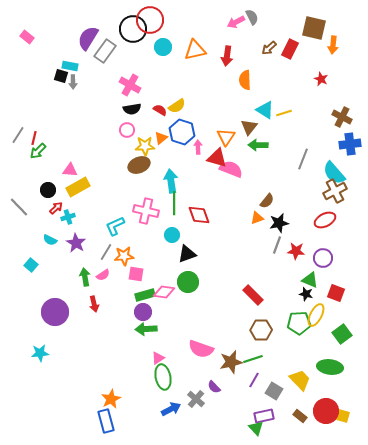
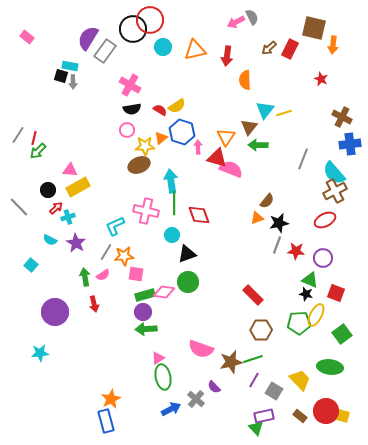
cyan triangle at (265, 110): rotated 36 degrees clockwise
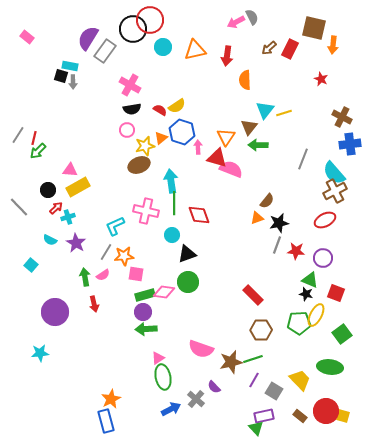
yellow star at (145, 146): rotated 12 degrees counterclockwise
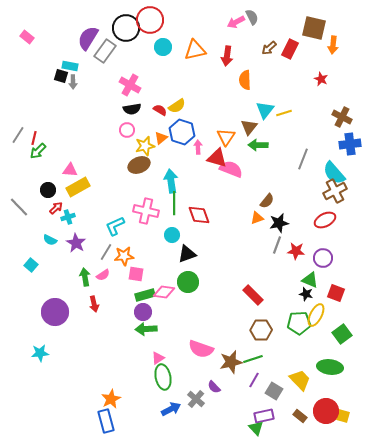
black circle at (133, 29): moved 7 px left, 1 px up
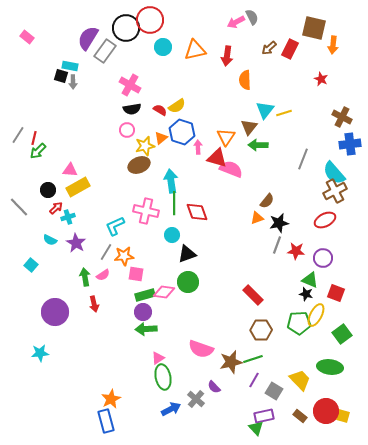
red diamond at (199, 215): moved 2 px left, 3 px up
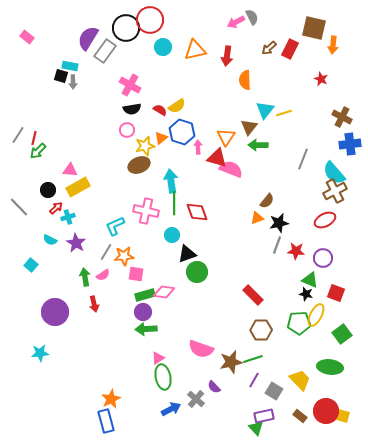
green circle at (188, 282): moved 9 px right, 10 px up
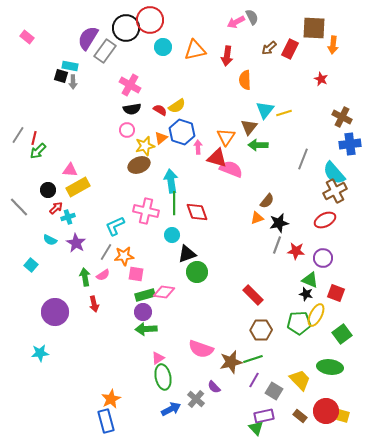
brown square at (314, 28): rotated 10 degrees counterclockwise
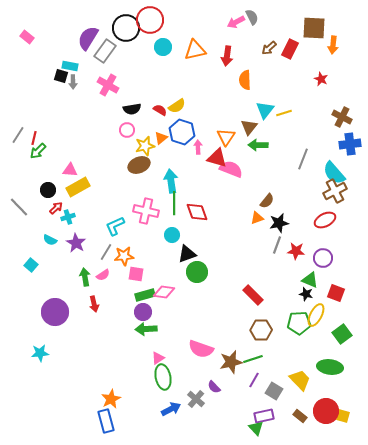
pink cross at (130, 85): moved 22 px left
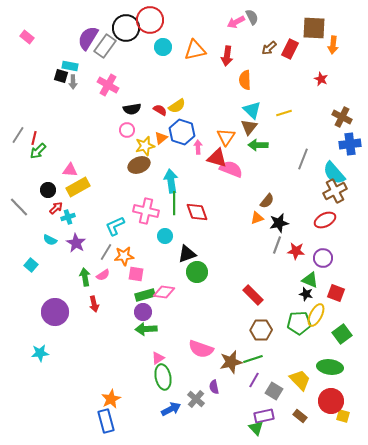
gray rectangle at (105, 51): moved 5 px up
cyan triangle at (265, 110): moved 13 px left; rotated 24 degrees counterclockwise
cyan circle at (172, 235): moved 7 px left, 1 px down
purple semicircle at (214, 387): rotated 32 degrees clockwise
red circle at (326, 411): moved 5 px right, 10 px up
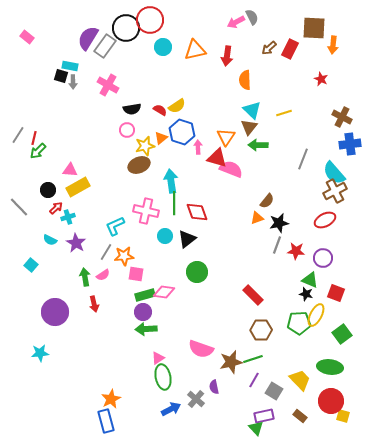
black triangle at (187, 254): moved 15 px up; rotated 18 degrees counterclockwise
